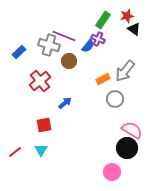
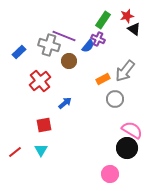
pink circle: moved 2 px left, 2 px down
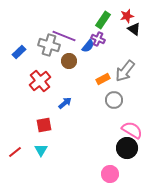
gray circle: moved 1 px left, 1 px down
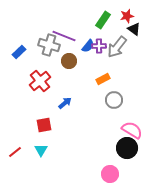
purple cross: moved 1 px right, 7 px down; rotated 24 degrees counterclockwise
gray arrow: moved 8 px left, 24 px up
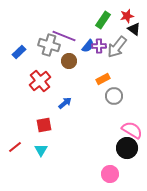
gray circle: moved 4 px up
red line: moved 5 px up
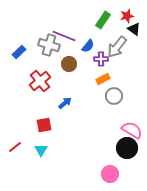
purple cross: moved 2 px right, 13 px down
brown circle: moved 3 px down
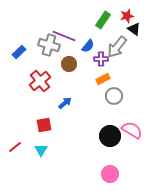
black circle: moved 17 px left, 12 px up
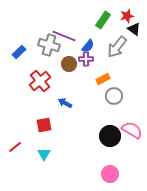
purple cross: moved 15 px left
blue arrow: rotated 112 degrees counterclockwise
cyan triangle: moved 3 px right, 4 px down
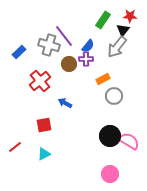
red star: moved 3 px right; rotated 16 degrees clockwise
black triangle: moved 11 px left, 1 px down; rotated 32 degrees clockwise
purple line: rotated 30 degrees clockwise
pink semicircle: moved 3 px left, 11 px down
cyan triangle: rotated 32 degrees clockwise
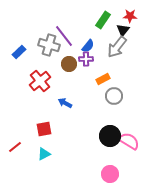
red square: moved 4 px down
